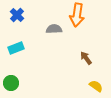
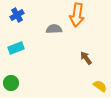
blue cross: rotated 16 degrees clockwise
yellow semicircle: moved 4 px right
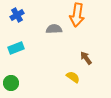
yellow semicircle: moved 27 px left, 9 px up
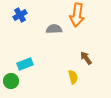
blue cross: moved 3 px right
cyan rectangle: moved 9 px right, 16 px down
yellow semicircle: rotated 40 degrees clockwise
green circle: moved 2 px up
